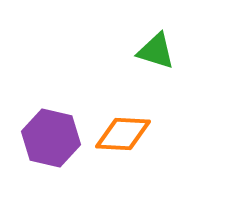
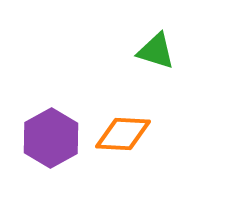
purple hexagon: rotated 18 degrees clockwise
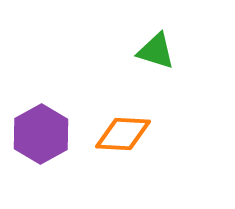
purple hexagon: moved 10 px left, 4 px up
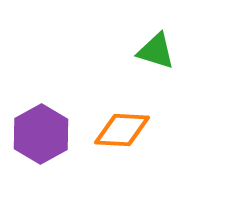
orange diamond: moved 1 px left, 4 px up
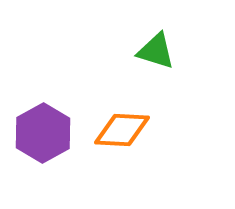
purple hexagon: moved 2 px right, 1 px up
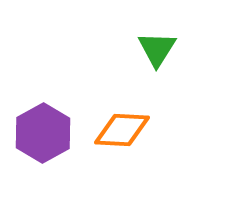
green triangle: moved 1 px right, 2 px up; rotated 45 degrees clockwise
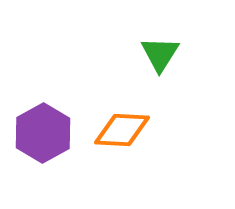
green triangle: moved 3 px right, 5 px down
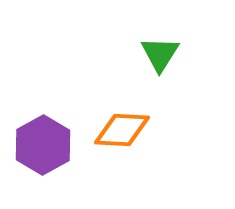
purple hexagon: moved 12 px down
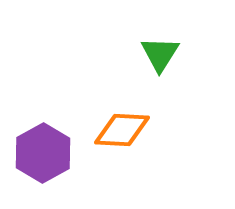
purple hexagon: moved 8 px down
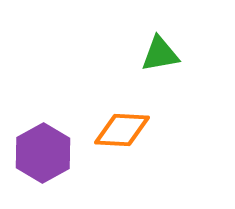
green triangle: rotated 48 degrees clockwise
